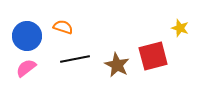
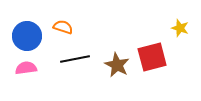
red square: moved 1 px left, 1 px down
pink semicircle: rotated 30 degrees clockwise
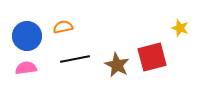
orange semicircle: rotated 30 degrees counterclockwise
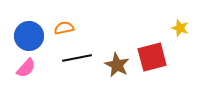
orange semicircle: moved 1 px right, 1 px down
blue circle: moved 2 px right
black line: moved 2 px right, 1 px up
pink semicircle: rotated 140 degrees clockwise
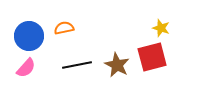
yellow star: moved 19 px left
black line: moved 7 px down
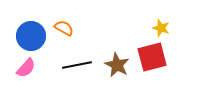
orange semicircle: rotated 42 degrees clockwise
blue circle: moved 2 px right
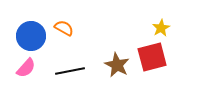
yellow star: rotated 24 degrees clockwise
black line: moved 7 px left, 6 px down
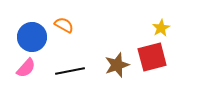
orange semicircle: moved 3 px up
blue circle: moved 1 px right, 1 px down
brown star: rotated 25 degrees clockwise
